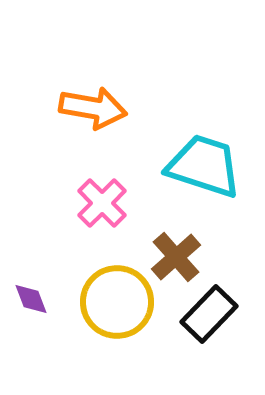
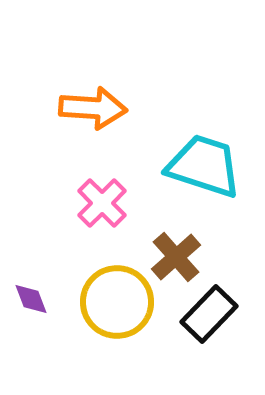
orange arrow: rotated 6 degrees counterclockwise
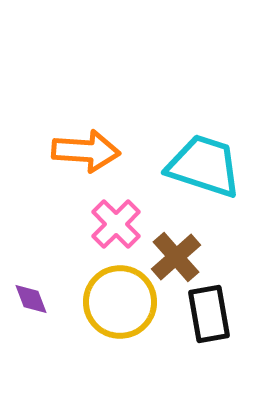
orange arrow: moved 7 px left, 43 px down
pink cross: moved 14 px right, 21 px down
yellow circle: moved 3 px right
black rectangle: rotated 54 degrees counterclockwise
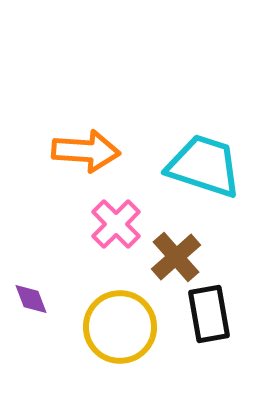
yellow circle: moved 25 px down
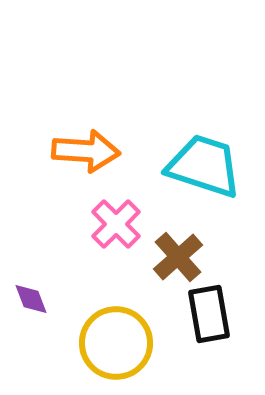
brown cross: moved 2 px right
yellow circle: moved 4 px left, 16 px down
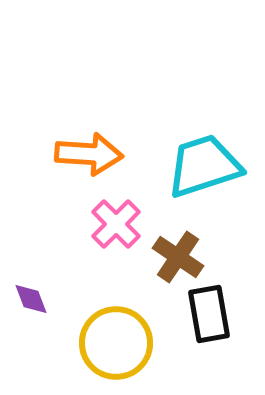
orange arrow: moved 3 px right, 3 px down
cyan trapezoid: rotated 36 degrees counterclockwise
brown cross: rotated 15 degrees counterclockwise
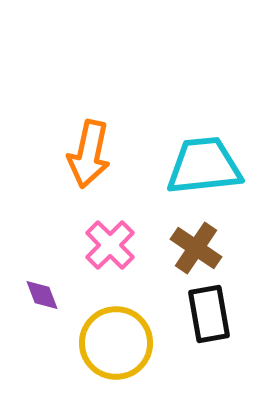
orange arrow: rotated 98 degrees clockwise
cyan trapezoid: rotated 12 degrees clockwise
pink cross: moved 6 px left, 21 px down
brown cross: moved 18 px right, 9 px up
purple diamond: moved 11 px right, 4 px up
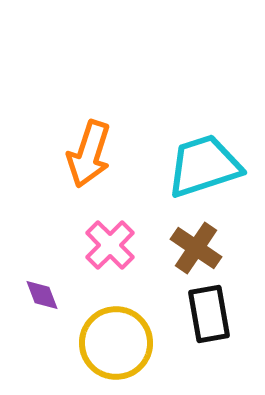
orange arrow: rotated 6 degrees clockwise
cyan trapezoid: rotated 12 degrees counterclockwise
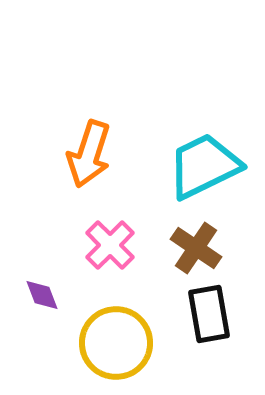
cyan trapezoid: rotated 8 degrees counterclockwise
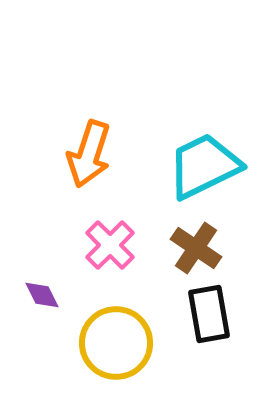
purple diamond: rotated 6 degrees counterclockwise
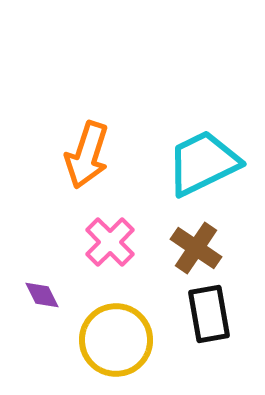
orange arrow: moved 2 px left, 1 px down
cyan trapezoid: moved 1 px left, 3 px up
pink cross: moved 3 px up
yellow circle: moved 3 px up
